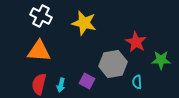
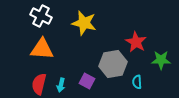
orange triangle: moved 3 px right, 2 px up
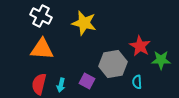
red star: moved 4 px right, 4 px down
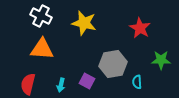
red star: moved 18 px up
red semicircle: moved 11 px left
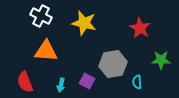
orange triangle: moved 4 px right, 2 px down
red semicircle: moved 3 px left, 2 px up; rotated 35 degrees counterclockwise
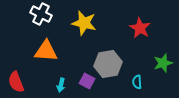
white cross: moved 2 px up
green star: moved 2 px right, 3 px down; rotated 18 degrees counterclockwise
gray hexagon: moved 5 px left
red semicircle: moved 9 px left
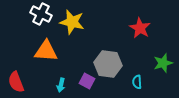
yellow star: moved 12 px left, 1 px up
gray hexagon: rotated 16 degrees clockwise
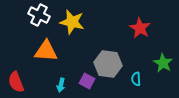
white cross: moved 2 px left, 1 px down
green star: rotated 24 degrees counterclockwise
cyan semicircle: moved 1 px left, 3 px up
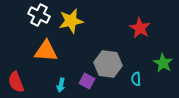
yellow star: moved 1 px left, 1 px up; rotated 25 degrees counterclockwise
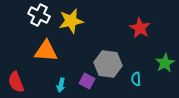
green star: moved 2 px right; rotated 12 degrees clockwise
